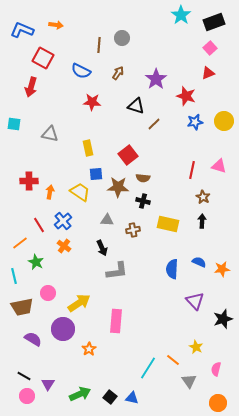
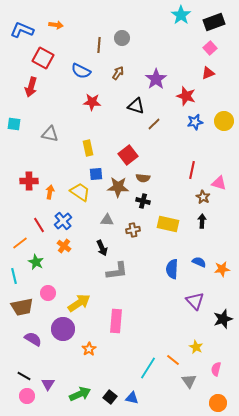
pink triangle at (219, 166): moved 17 px down
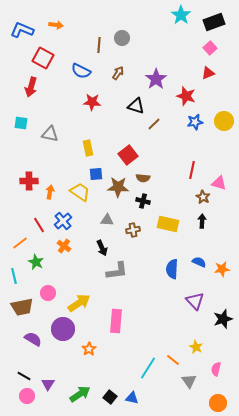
cyan square at (14, 124): moved 7 px right, 1 px up
green arrow at (80, 394): rotated 10 degrees counterclockwise
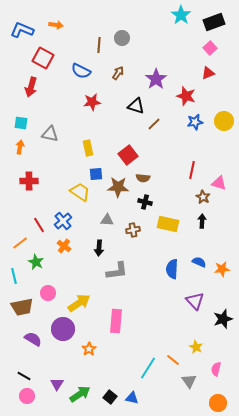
red star at (92, 102): rotated 12 degrees counterclockwise
orange arrow at (50, 192): moved 30 px left, 45 px up
black cross at (143, 201): moved 2 px right, 1 px down
black arrow at (102, 248): moved 3 px left; rotated 28 degrees clockwise
purple triangle at (48, 384): moved 9 px right
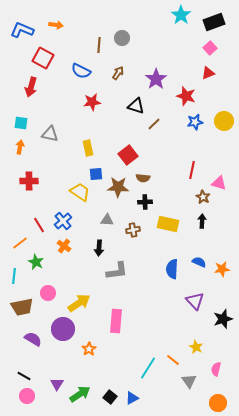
black cross at (145, 202): rotated 16 degrees counterclockwise
cyan line at (14, 276): rotated 21 degrees clockwise
blue triangle at (132, 398): rotated 40 degrees counterclockwise
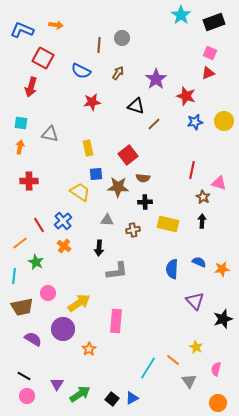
pink square at (210, 48): moved 5 px down; rotated 24 degrees counterclockwise
black square at (110, 397): moved 2 px right, 2 px down
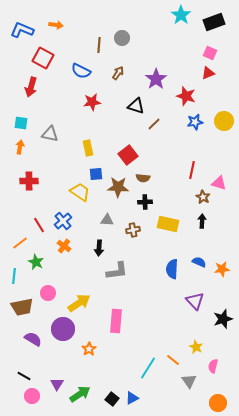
pink semicircle at (216, 369): moved 3 px left, 3 px up
pink circle at (27, 396): moved 5 px right
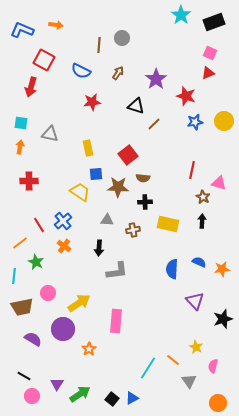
red square at (43, 58): moved 1 px right, 2 px down
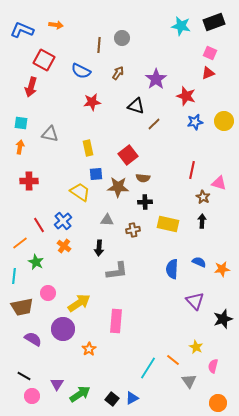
cyan star at (181, 15): moved 11 px down; rotated 24 degrees counterclockwise
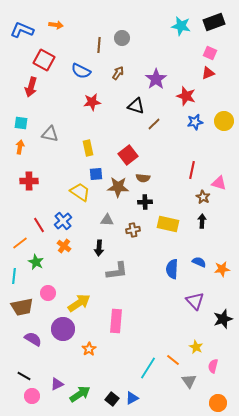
purple triangle at (57, 384): rotated 32 degrees clockwise
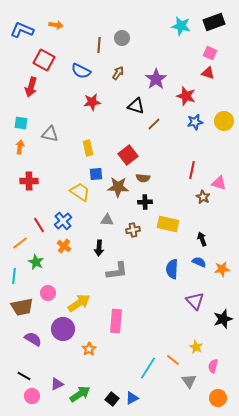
red triangle at (208, 73): rotated 40 degrees clockwise
black arrow at (202, 221): moved 18 px down; rotated 24 degrees counterclockwise
orange circle at (218, 403): moved 5 px up
